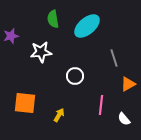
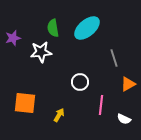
green semicircle: moved 9 px down
cyan ellipse: moved 2 px down
purple star: moved 2 px right, 2 px down
white circle: moved 5 px right, 6 px down
white semicircle: rotated 24 degrees counterclockwise
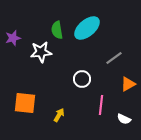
green semicircle: moved 4 px right, 2 px down
gray line: rotated 72 degrees clockwise
white circle: moved 2 px right, 3 px up
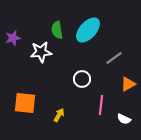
cyan ellipse: moved 1 px right, 2 px down; rotated 8 degrees counterclockwise
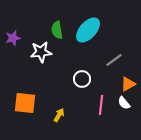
gray line: moved 2 px down
white semicircle: moved 16 px up; rotated 24 degrees clockwise
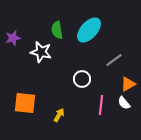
cyan ellipse: moved 1 px right
white star: rotated 20 degrees clockwise
